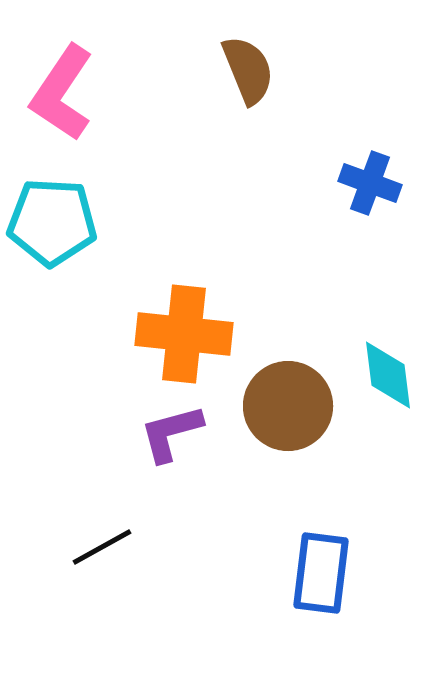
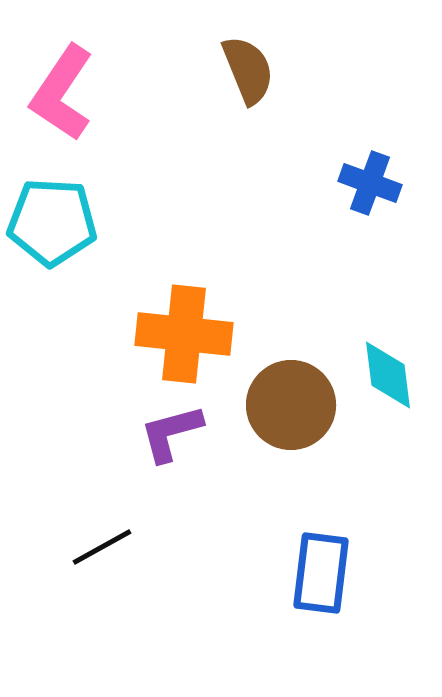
brown circle: moved 3 px right, 1 px up
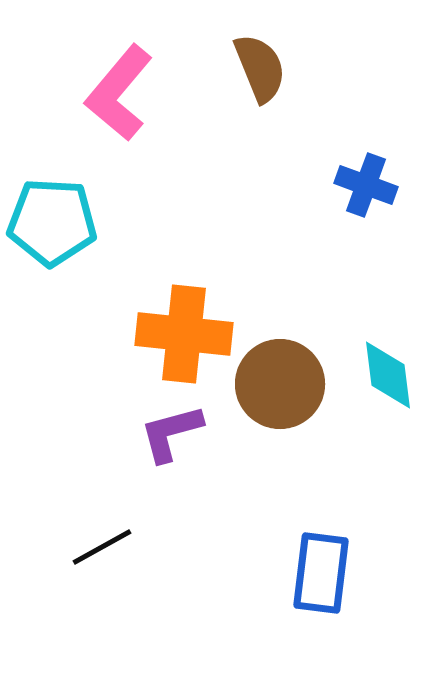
brown semicircle: moved 12 px right, 2 px up
pink L-shape: moved 57 px right; rotated 6 degrees clockwise
blue cross: moved 4 px left, 2 px down
brown circle: moved 11 px left, 21 px up
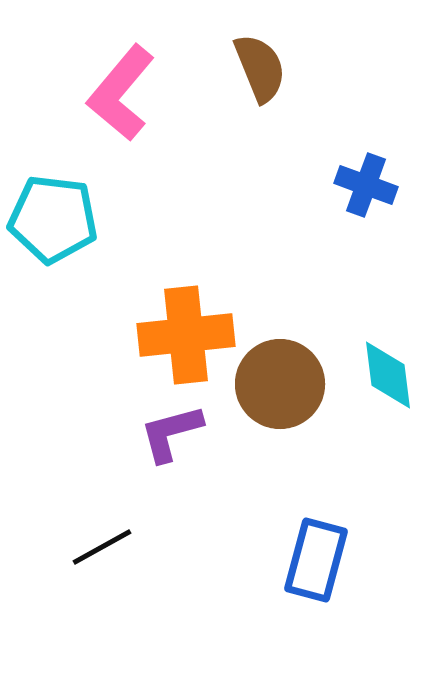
pink L-shape: moved 2 px right
cyan pentagon: moved 1 px right, 3 px up; rotated 4 degrees clockwise
orange cross: moved 2 px right, 1 px down; rotated 12 degrees counterclockwise
blue rectangle: moved 5 px left, 13 px up; rotated 8 degrees clockwise
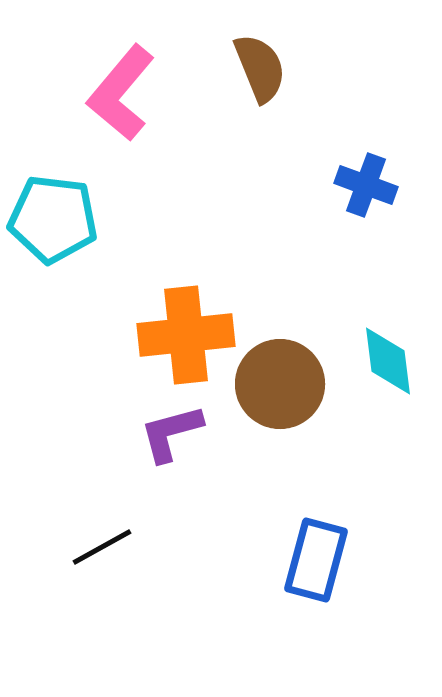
cyan diamond: moved 14 px up
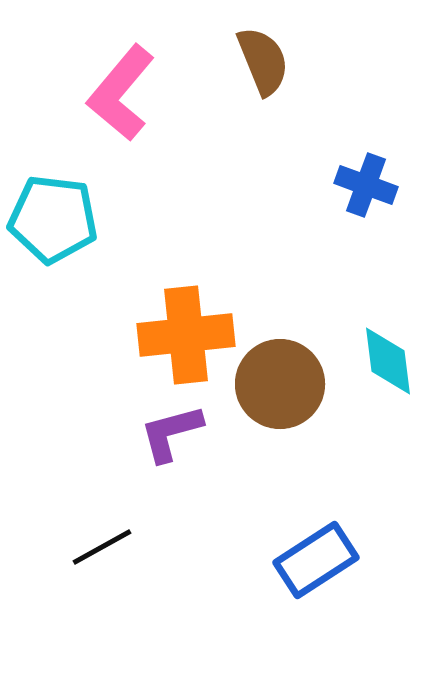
brown semicircle: moved 3 px right, 7 px up
blue rectangle: rotated 42 degrees clockwise
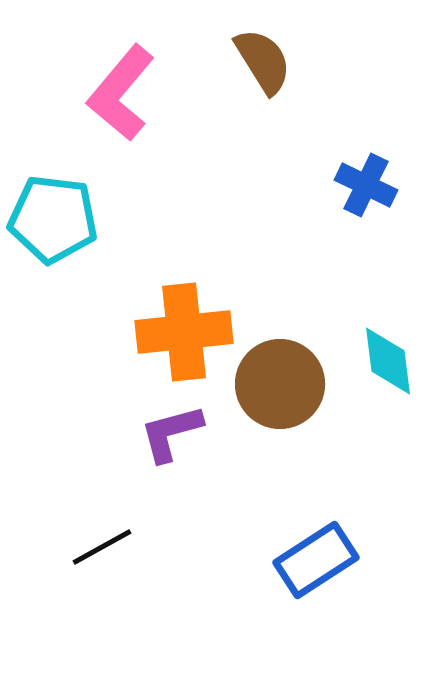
brown semicircle: rotated 10 degrees counterclockwise
blue cross: rotated 6 degrees clockwise
orange cross: moved 2 px left, 3 px up
